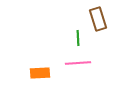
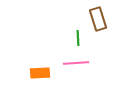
pink line: moved 2 px left
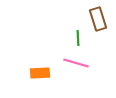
pink line: rotated 20 degrees clockwise
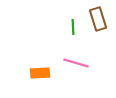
green line: moved 5 px left, 11 px up
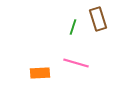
green line: rotated 21 degrees clockwise
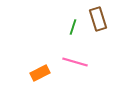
pink line: moved 1 px left, 1 px up
orange rectangle: rotated 24 degrees counterclockwise
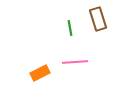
green line: moved 3 px left, 1 px down; rotated 28 degrees counterclockwise
pink line: rotated 20 degrees counterclockwise
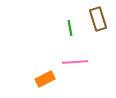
orange rectangle: moved 5 px right, 6 px down
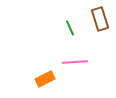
brown rectangle: moved 2 px right
green line: rotated 14 degrees counterclockwise
